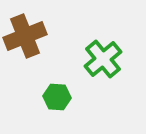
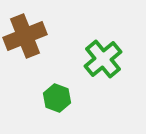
green hexagon: moved 1 px down; rotated 16 degrees clockwise
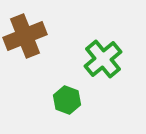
green hexagon: moved 10 px right, 2 px down
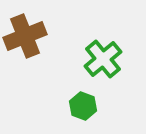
green hexagon: moved 16 px right, 6 px down
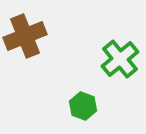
green cross: moved 17 px right
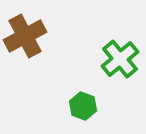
brown cross: rotated 6 degrees counterclockwise
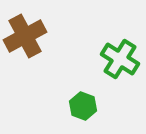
green cross: rotated 18 degrees counterclockwise
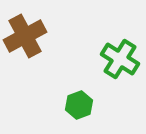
green hexagon: moved 4 px left, 1 px up; rotated 20 degrees clockwise
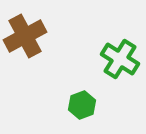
green hexagon: moved 3 px right
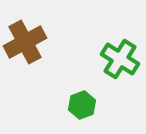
brown cross: moved 6 px down
